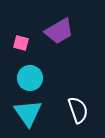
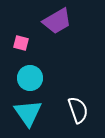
purple trapezoid: moved 2 px left, 10 px up
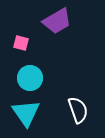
cyan triangle: moved 2 px left
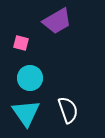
white semicircle: moved 10 px left
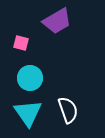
cyan triangle: moved 2 px right
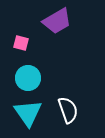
cyan circle: moved 2 px left
